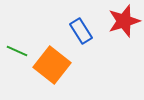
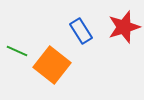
red star: moved 6 px down
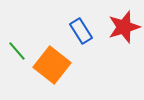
green line: rotated 25 degrees clockwise
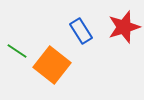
green line: rotated 15 degrees counterclockwise
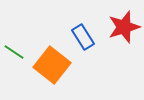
blue rectangle: moved 2 px right, 6 px down
green line: moved 3 px left, 1 px down
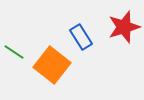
blue rectangle: moved 2 px left
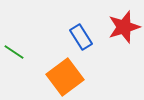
orange square: moved 13 px right, 12 px down; rotated 15 degrees clockwise
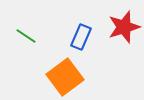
blue rectangle: rotated 55 degrees clockwise
green line: moved 12 px right, 16 px up
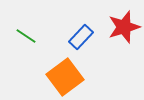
blue rectangle: rotated 20 degrees clockwise
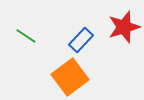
blue rectangle: moved 3 px down
orange square: moved 5 px right
